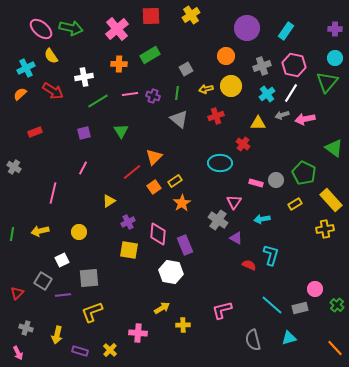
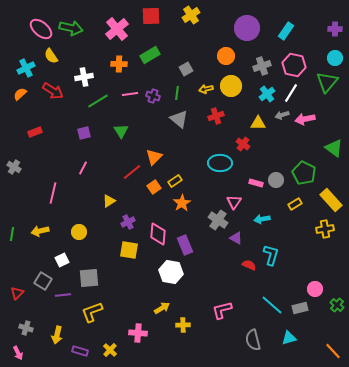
orange line at (335, 348): moved 2 px left, 3 px down
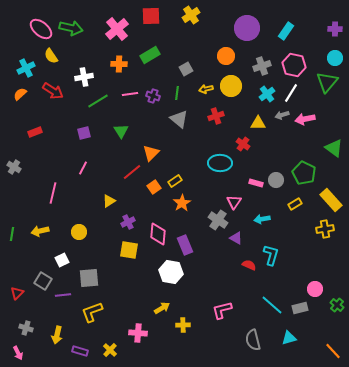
orange triangle at (154, 157): moved 3 px left, 4 px up
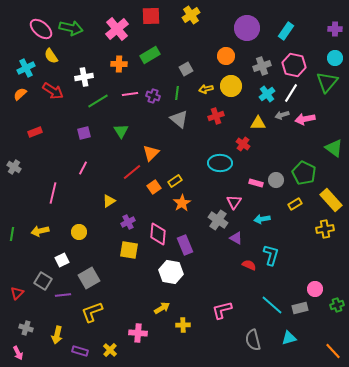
gray square at (89, 278): rotated 25 degrees counterclockwise
green cross at (337, 305): rotated 32 degrees clockwise
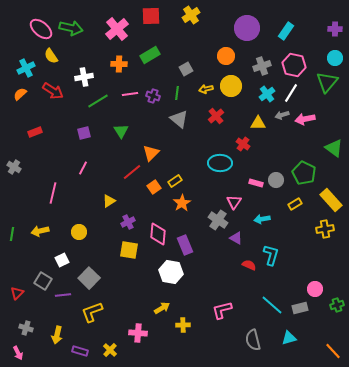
red cross at (216, 116): rotated 21 degrees counterclockwise
gray square at (89, 278): rotated 15 degrees counterclockwise
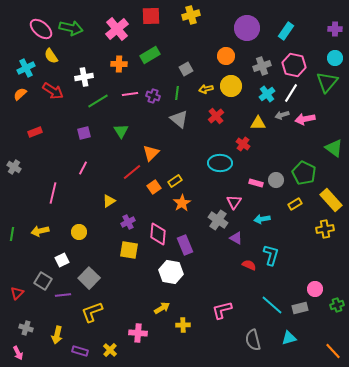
yellow cross at (191, 15): rotated 18 degrees clockwise
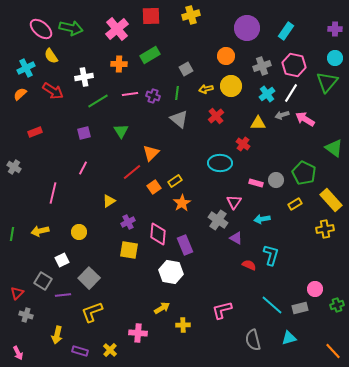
pink arrow at (305, 119): rotated 42 degrees clockwise
gray cross at (26, 328): moved 13 px up
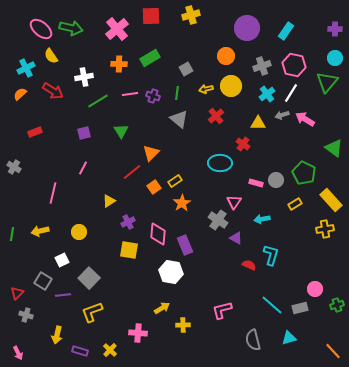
green rectangle at (150, 55): moved 3 px down
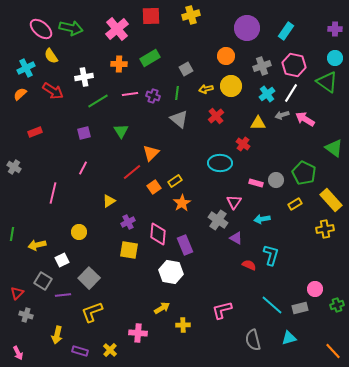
green triangle at (327, 82): rotated 35 degrees counterclockwise
yellow arrow at (40, 231): moved 3 px left, 14 px down
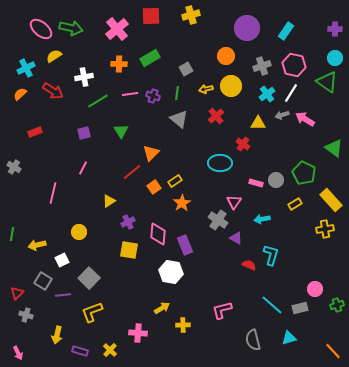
yellow semicircle at (51, 56): moved 3 px right; rotated 91 degrees clockwise
